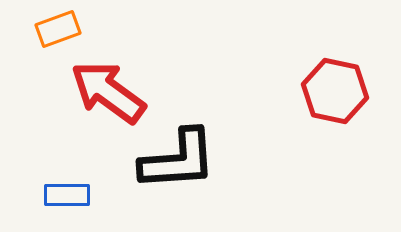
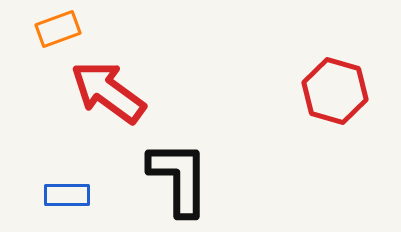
red hexagon: rotated 4 degrees clockwise
black L-shape: moved 1 px right, 18 px down; rotated 86 degrees counterclockwise
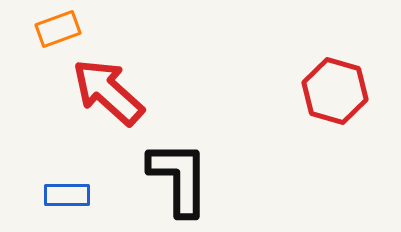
red arrow: rotated 6 degrees clockwise
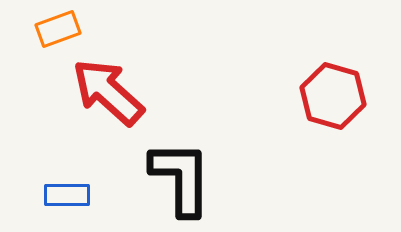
red hexagon: moved 2 px left, 5 px down
black L-shape: moved 2 px right
